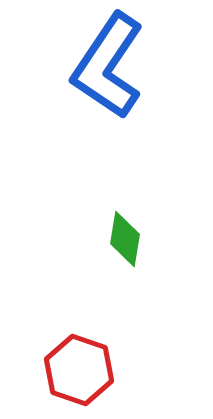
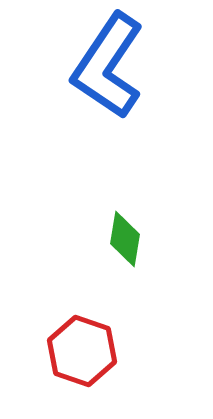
red hexagon: moved 3 px right, 19 px up
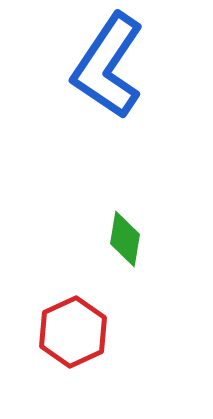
red hexagon: moved 9 px left, 19 px up; rotated 16 degrees clockwise
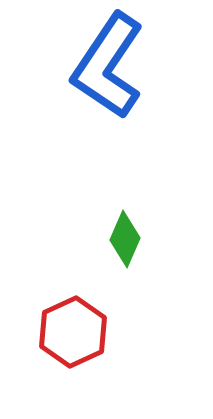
green diamond: rotated 14 degrees clockwise
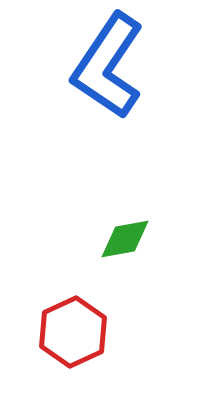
green diamond: rotated 56 degrees clockwise
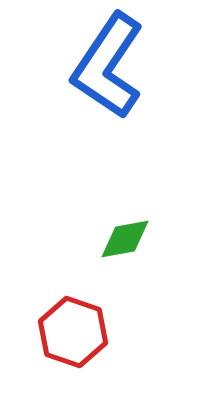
red hexagon: rotated 16 degrees counterclockwise
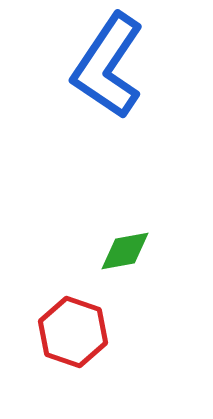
green diamond: moved 12 px down
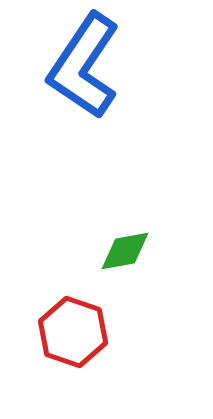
blue L-shape: moved 24 px left
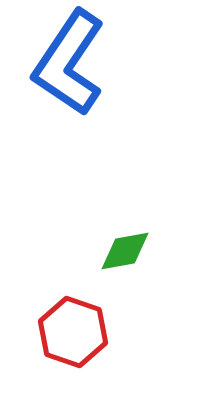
blue L-shape: moved 15 px left, 3 px up
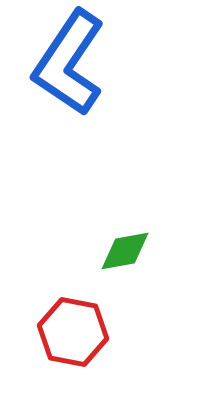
red hexagon: rotated 8 degrees counterclockwise
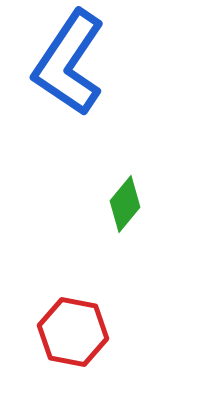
green diamond: moved 47 px up; rotated 40 degrees counterclockwise
